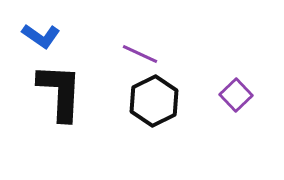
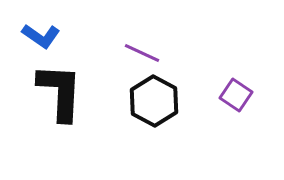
purple line: moved 2 px right, 1 px up
purple square: rotated 12 degrees counterclockwise
black hexagon: rotated 6 degrees counterclockwise
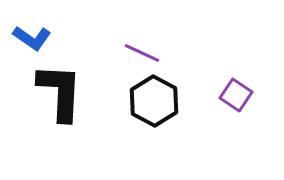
blue L-shape: moved 9 px left, 2 px down
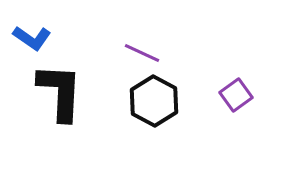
purple square: rotated 20 degrees clockwise
